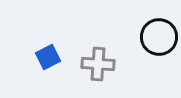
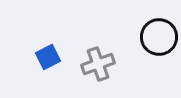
gray cross: rotated 24 degrees counterclockwise
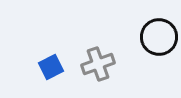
blue square: moved 3 px right, 10 px down
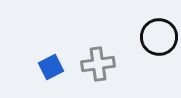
gray cross: rotated 12 degrees clockwise
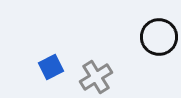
gray cross: moved 2 px left, 13 px down; rotated 24 degrees counterclockwise
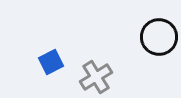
blue square: moved 5 px up
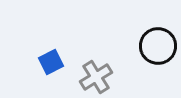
black circle: moved 1 px left, 9 px down
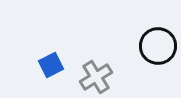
blue square: moved 3 px down
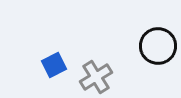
blue square: moved 3 px right
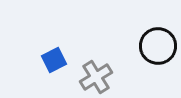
blue square: moved 5 px up
